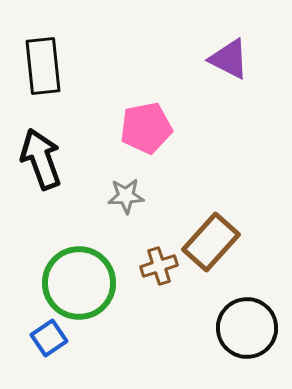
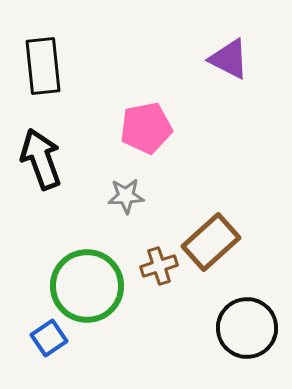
brown rectangle: rotated 6 degrees clockwise
green circle: moved 8 px right, 3 px down
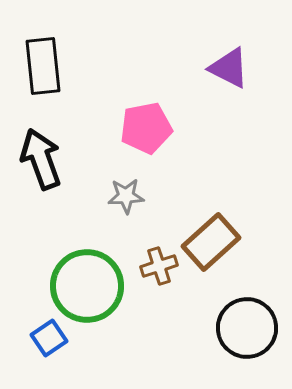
purple triangle: moved 9 px down
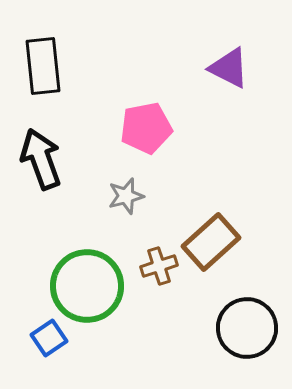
gray star: rotated 12 degrees counterclockwise
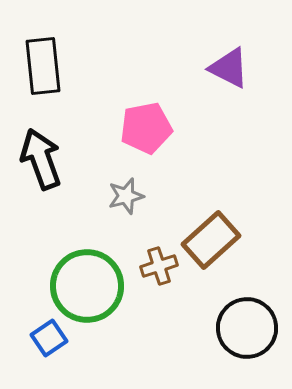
brown rectangle: moved 2 px up
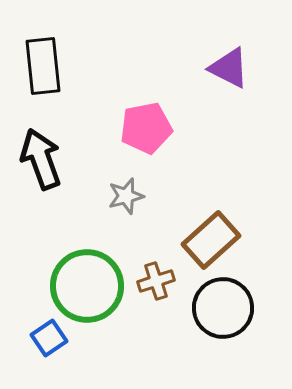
brown cross: moved 3 px left, 15 px down
black circle: moved 24 px left, 20 px up
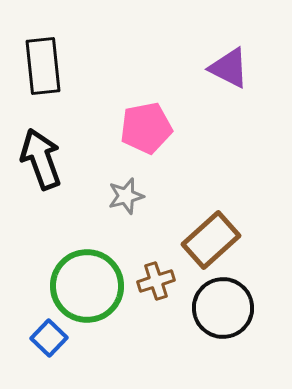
blue square: rotated 12 degrees counterclockwise
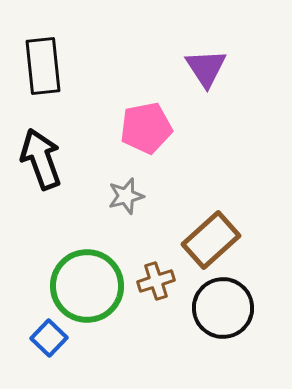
purple triangle: moved 23 px left; rotated 30 degrees clockwise
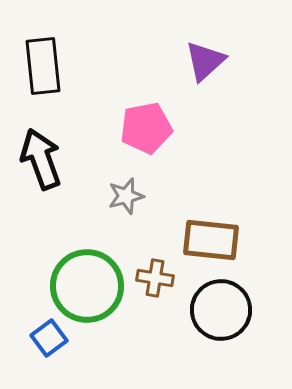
purple triangle: moved 1 px left, 7 px up; rotated 21 degrees clockwise
brown rectangle: rotated 48 degrees clockwise
brown cross: moved 1 px left, 3 px up; rotated 27 degrees clockwise
black circle: moved 2 px left, 2 px down
blue square: rotated 9 degrees clockwise
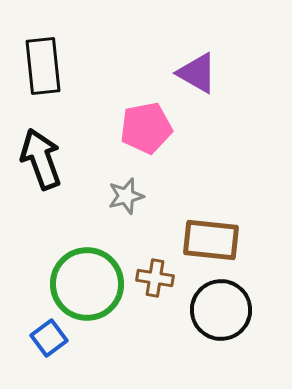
purple triangle: moved 8 px left, 12 px down; rotated 48 degrees counterclockwise
green circle: moved 2 px up
